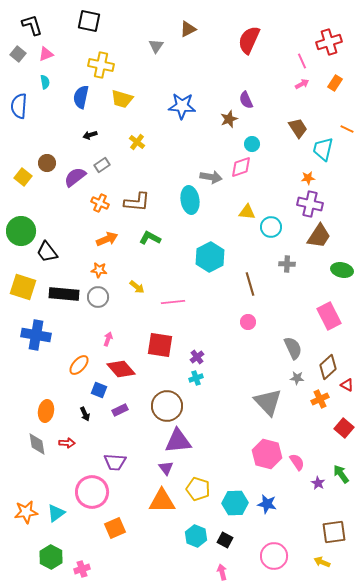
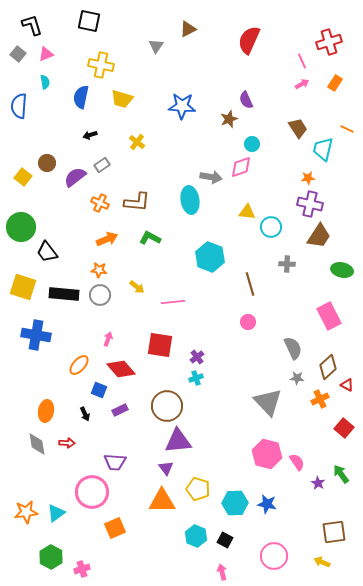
green circle at (21, 231): moved 4 px up
cyan hexagon at (210, 257): rotated 12 degrees counterclockwise
gray circle at (98, 297): moved 2 px right, 2 px up
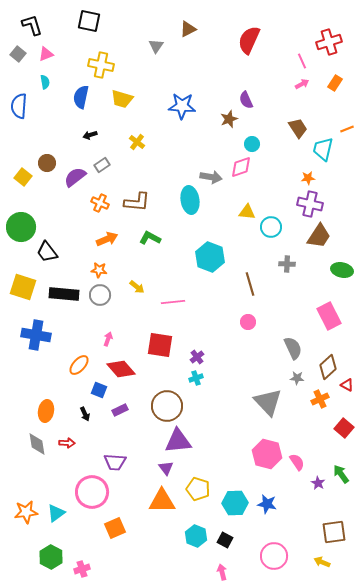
orange line at (347, 129): rotated 48 degrees counterclockwise
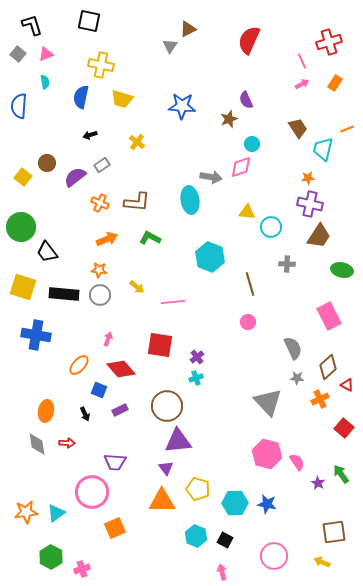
gray triangle at (156, 46): moved 14 px right
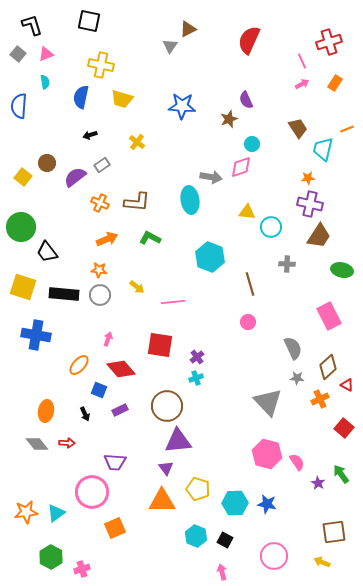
gray diamond at (37, 444): rotated 30 degrees counterclockwise
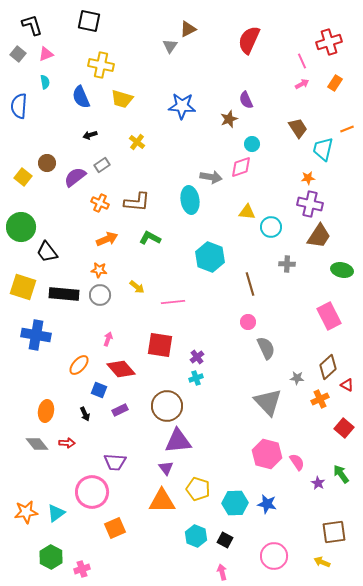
blue semicircle at (81, 97): rotated 35 degrees counterclockwise
gray semicircle at (293, 348): moved 27 px left
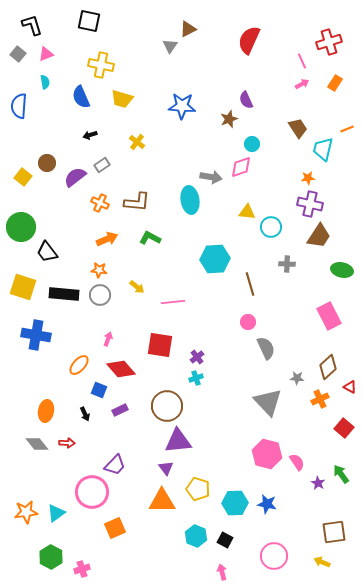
cyan hexagon at (210, 257): moved 5 px right, 2 px down; rotated 24 degrees counterclockwise
red triangle at (347, 385): moved 3 px right, 2 px down
purple trapezoid at (115, 462): moved 3 px down; rotated 50 degrees counterclockwise
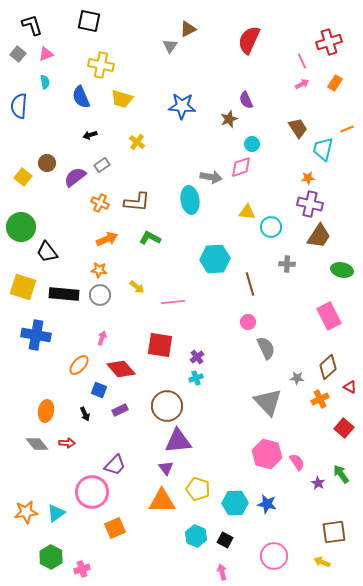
pink arrow at (108, 339): moved 6 px left, 1 px up
